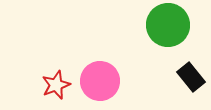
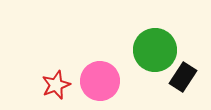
green circle: moved 13 px left, 25 px down
black rectangle: moved 8 px left; rotated 72 degrees clockwise
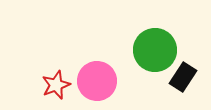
pink circle: moved 3 px left
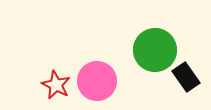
black rectangle: moved 3 px right; rotated 68 degrees counterclockwise
red star: rotated 24 degrees counterclockwise
